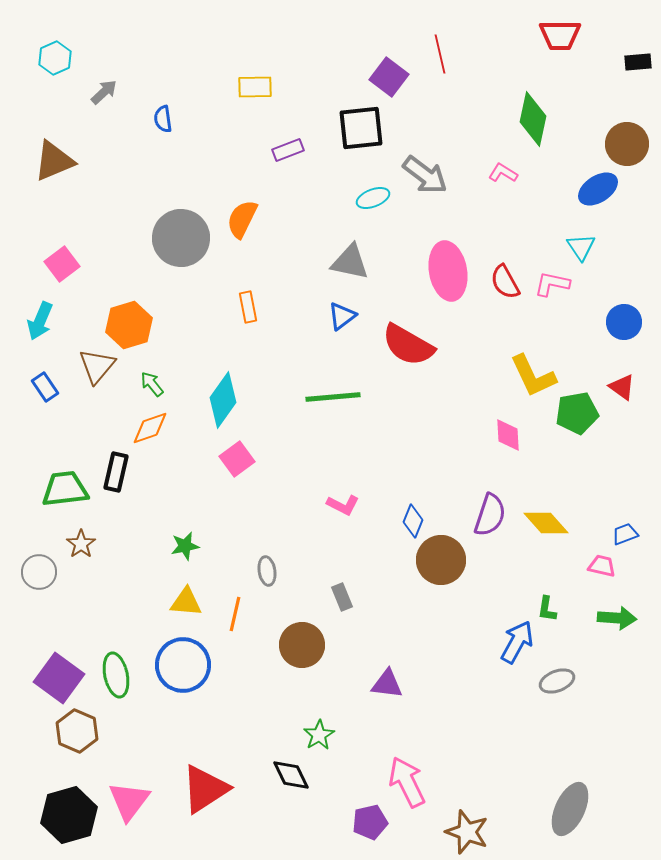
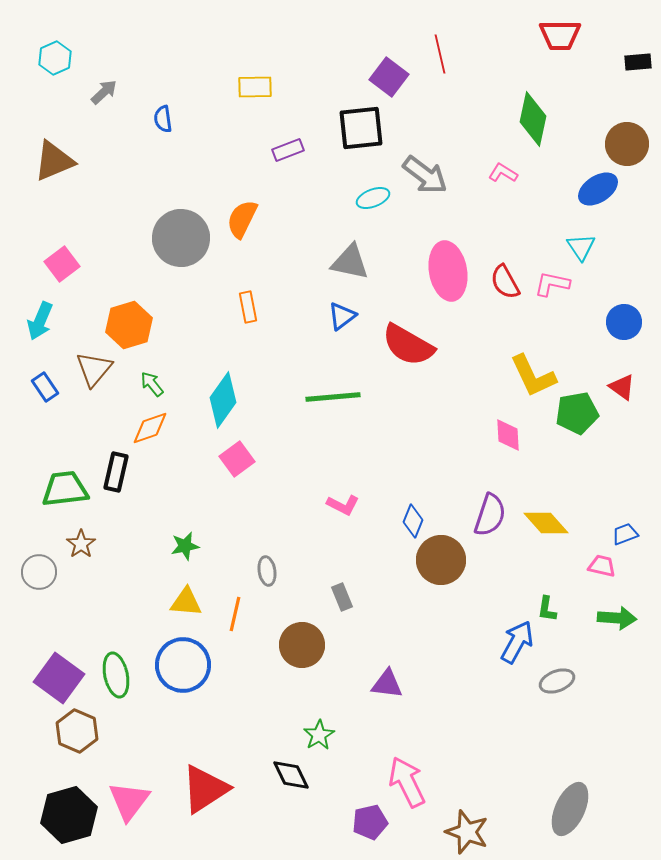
brown triangle at (97, 366): moved 3 px left, 3 px down
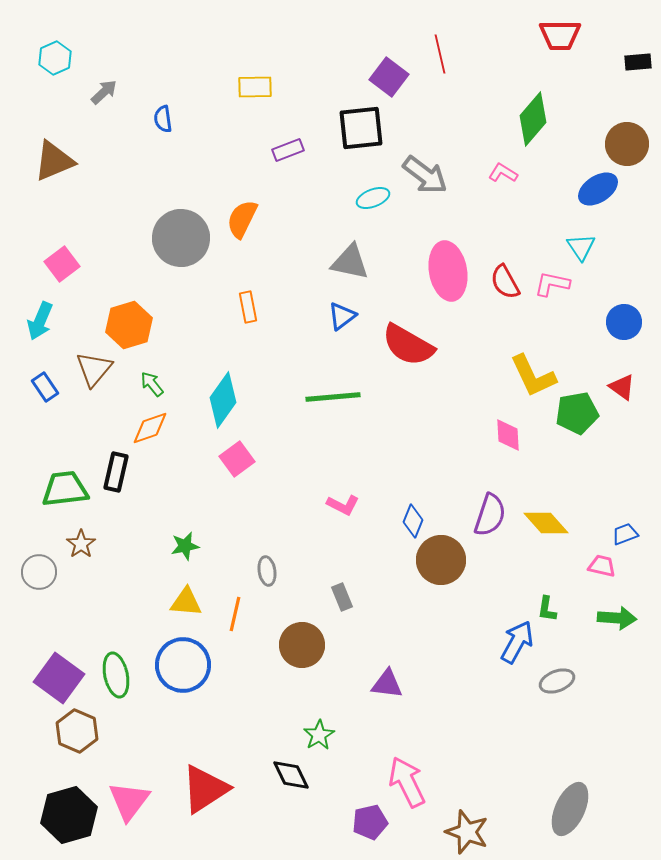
green diamond at (533, 119): rotated 28 degrees clockwise
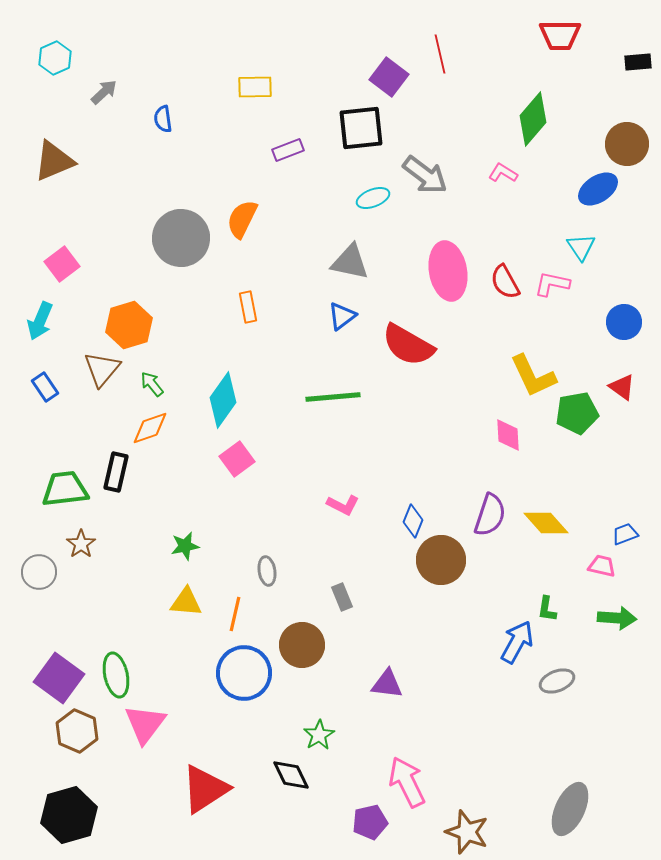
brown triangle at (94, 369): moved 8 px right
blue circle at (183, 665): moved 61 px right, 8 px down
pink triangle at (129, 801): moved 16 px right, 77 px up
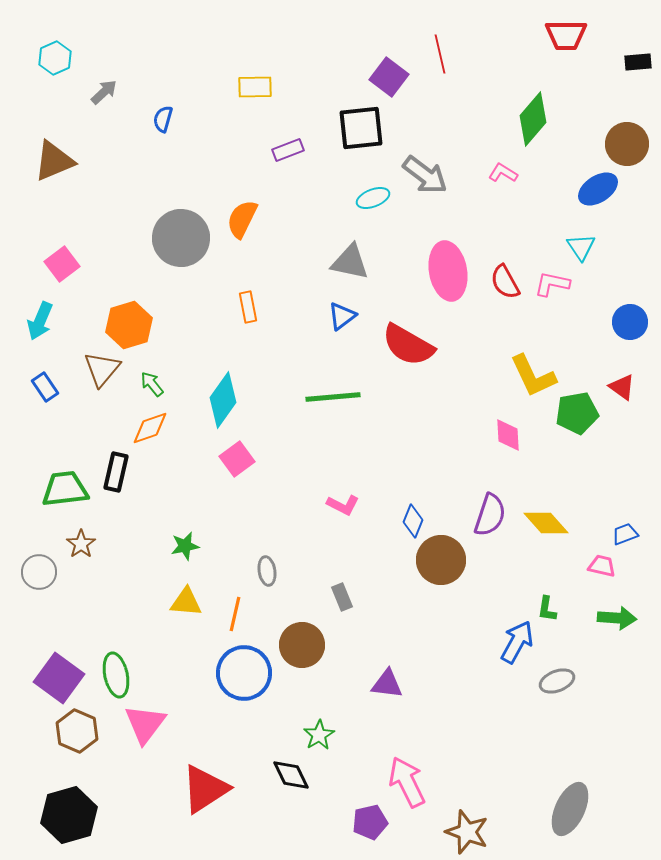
red trapezoid at (560, 35): moved 6 px right
blue semicircle at (163, 119): rotated 24 degrees clockwise
blue circle at (624, 322): moved 6 px right
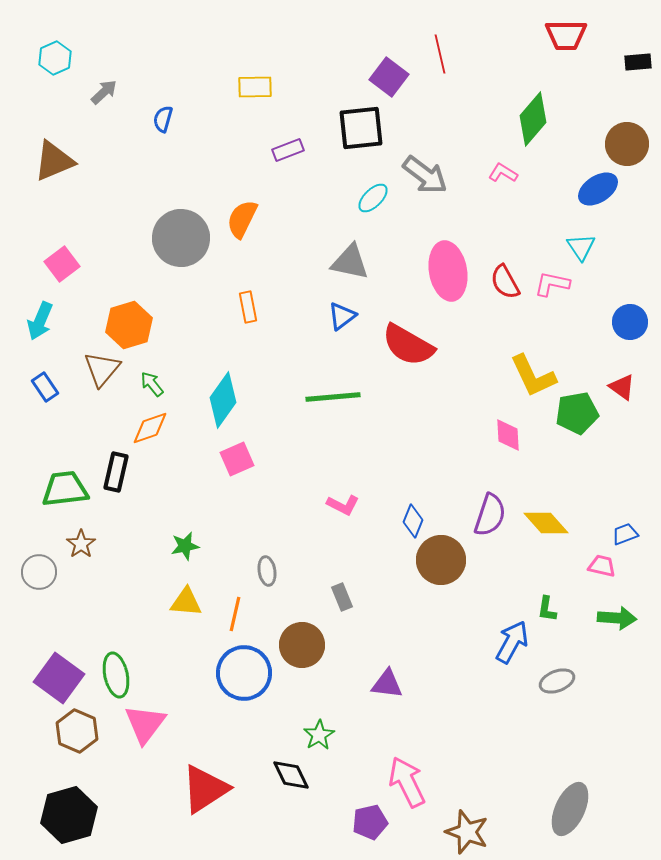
cyan ellipse at (373, 198): rotated 24 degrees counterclockwise
pink square at (237, 459): rotated 12 degrees clockwise
blue arrow at (517, 642): moved 5 px left
